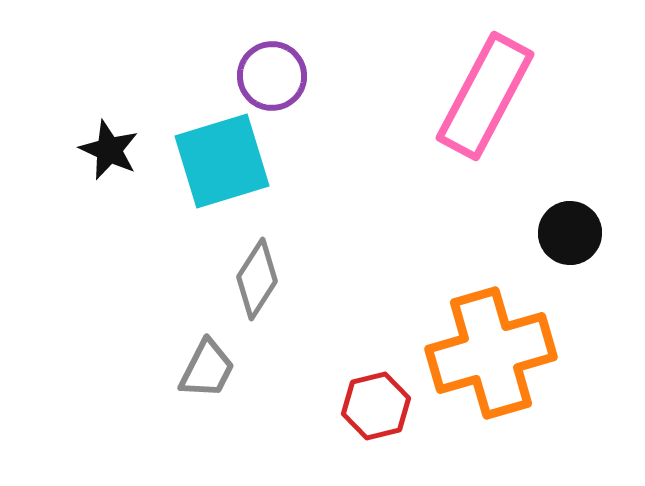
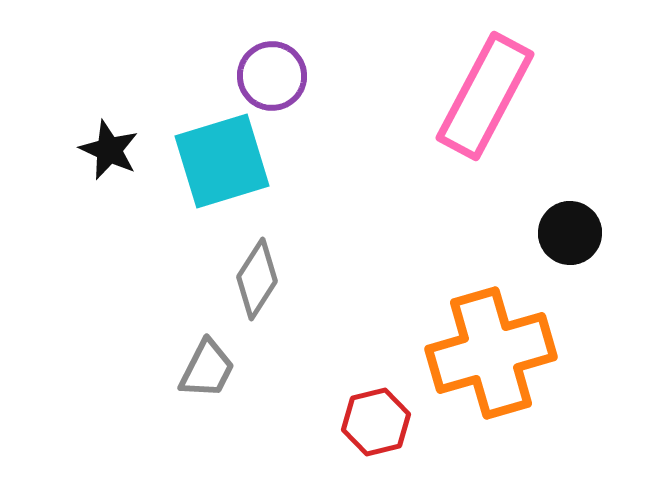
red hexagon: moved 16 px down
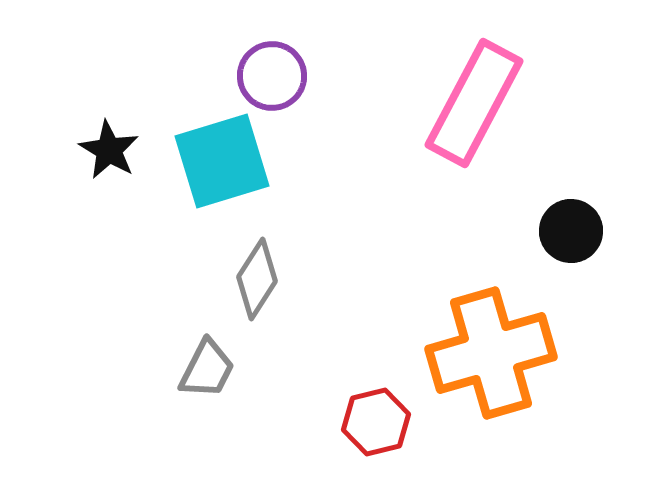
pink rectangle: moved 11 px left, 7 px down
black star: rotated 6 degrees clockwise
black circle: moved 1 px right, 2 px up
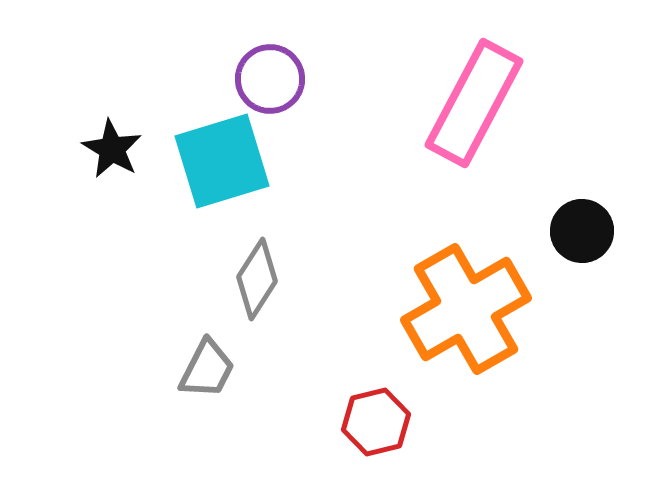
purple circle: moved 2 px left, 3 px down
black star: moved 3 px right, 1 px up
black circle: moved 11 px right
orange cross: moved 25 px left, 44 px up; rotated 14 degrees counterclockwise
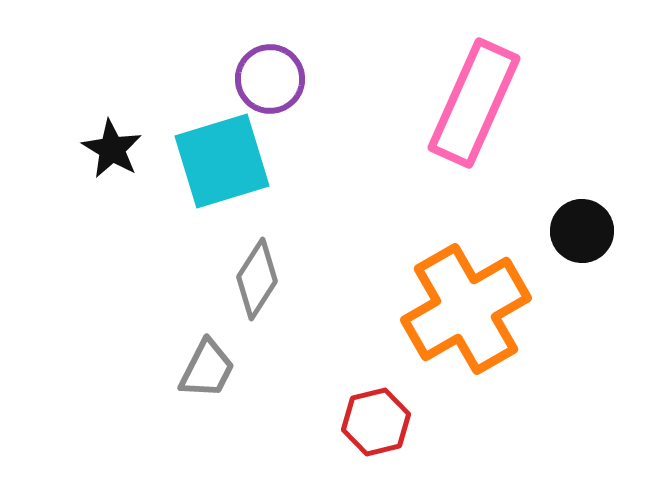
pink rectangle: rotated 4 degrees counterclockwise
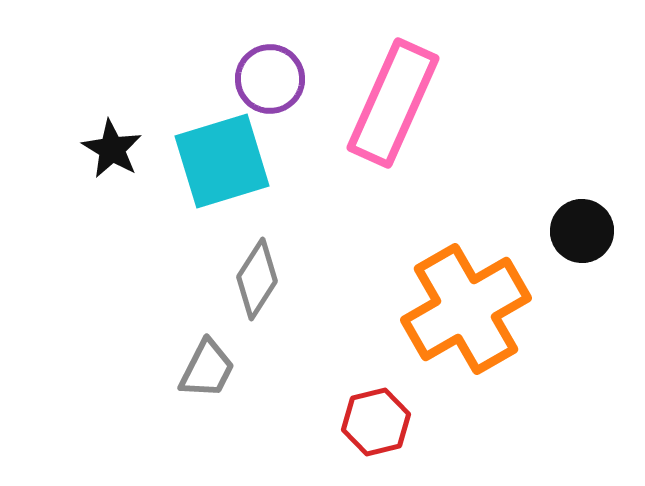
pink rectangle: moved 81 px left
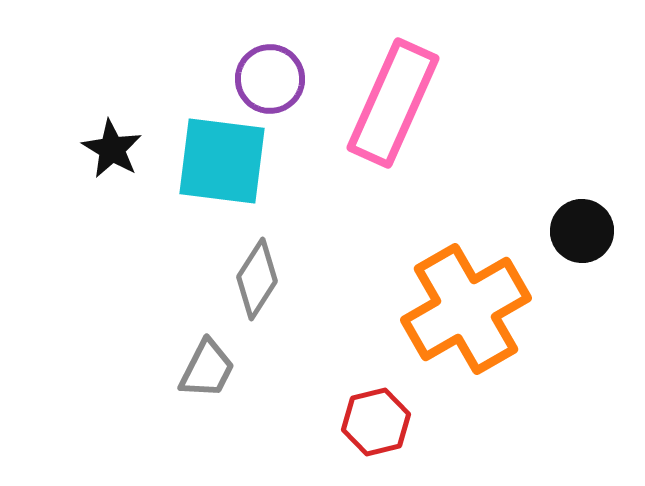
cyan square: rotated 24 degrees clockwise
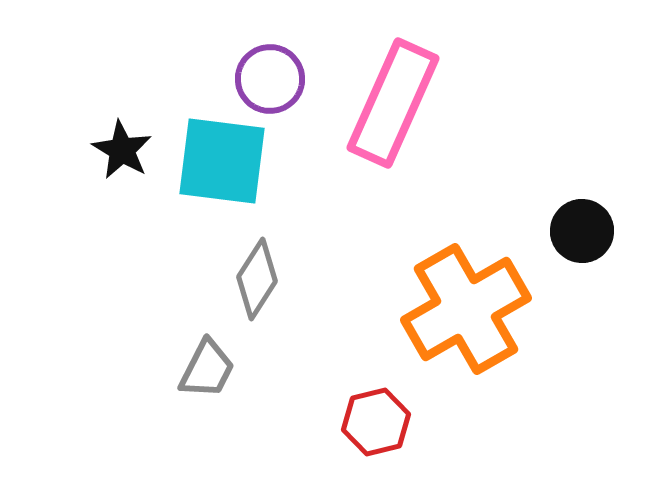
black star: moved 10 px right, 1 px down
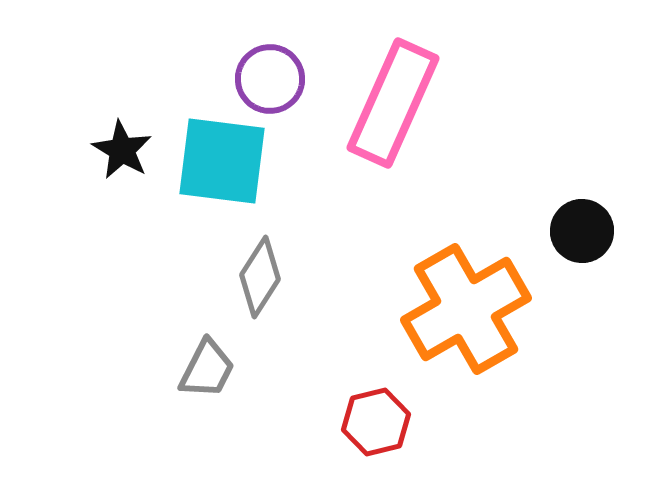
gray diamond: moved 3 px right, 2 px up
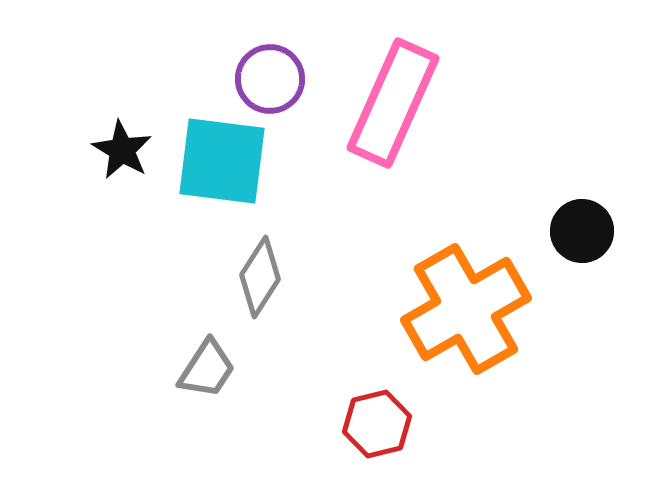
gray trapezoid: rotated 6 degrees clockwise
red hexagon: moved 1 px right, 2 px down
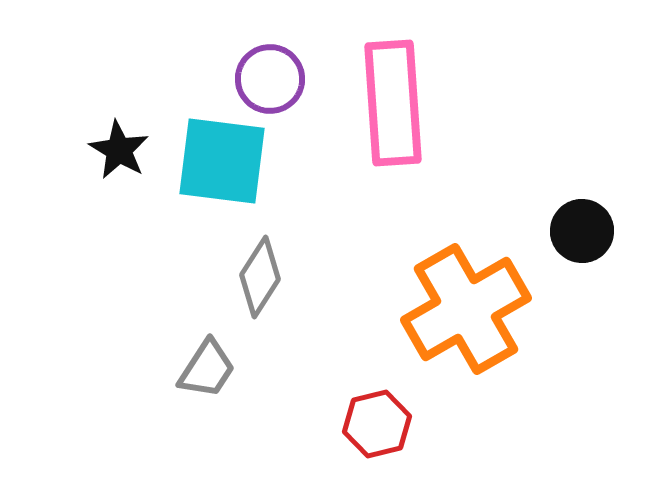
pink rectangle: rotated 28 degrees counterclockwise
black star: moved 3 px left
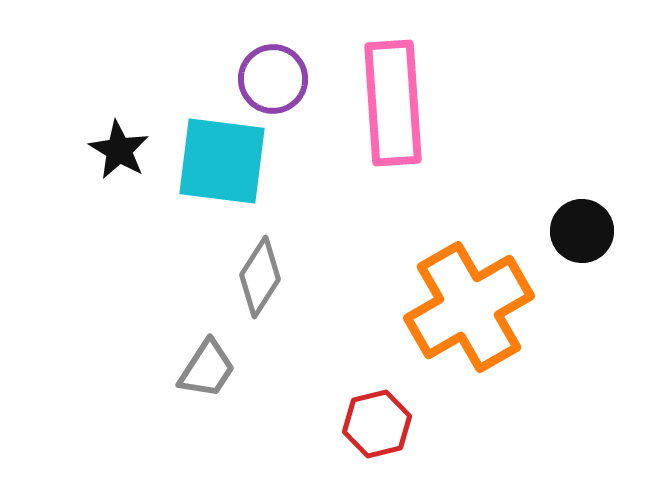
purple circle: moved 3 px right
orange cross: moved 3 px right, 2 px up
